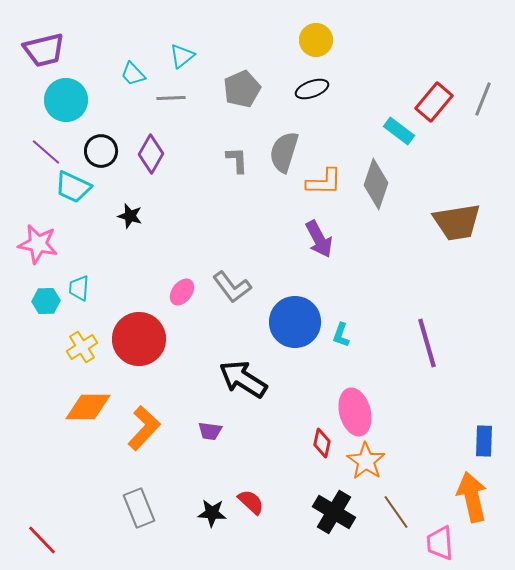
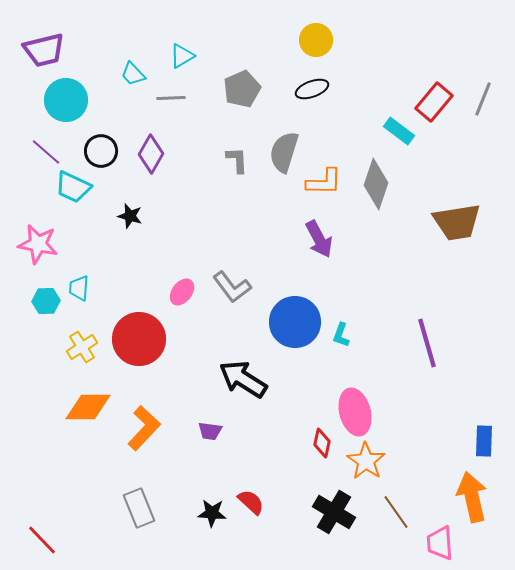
cyan triangle at (182, 56): rotated 8 degrees clockwise
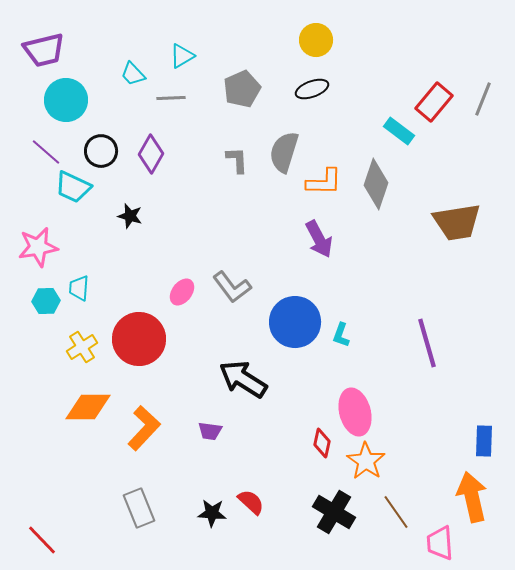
pink star at (38, 244): moved 3 px down; rotated 21 degrees counterclockwise
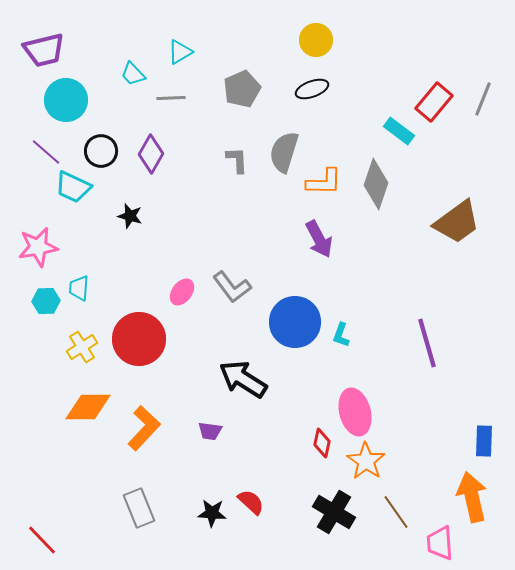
cyan triangle at (182, 56): moved 2 px left, 4 px up
brown trapezoid at (457, 222): rotated 27 degrees counterclockwise
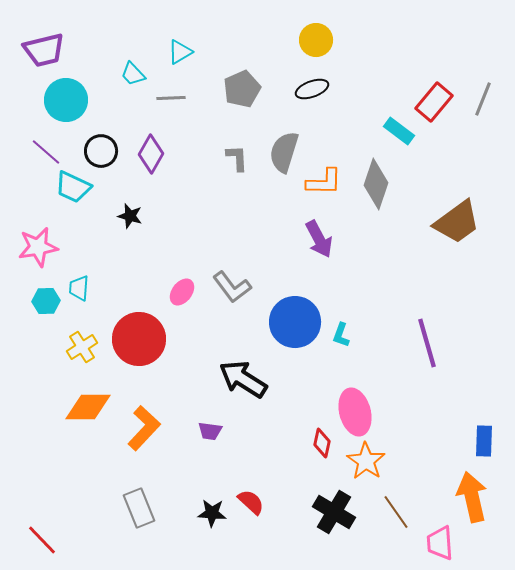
gray L-shape at (237, 160): moved 2 px up
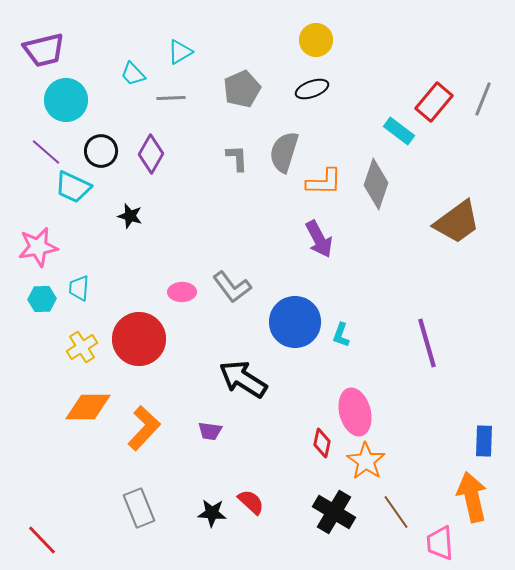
pink ellipse at (182, 292): rotated 52 degrees clockwise
cyan hexagon at (46, 301): moved 4 px left, 2 px up
